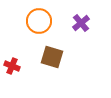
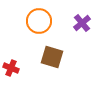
purple cross: moved 1 px right
red cross: moved 1 px left, 2 px down
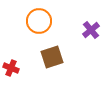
purple cross: moved 9 px right, 7 px down
brown square: rotated 35 degrees counterclockwise
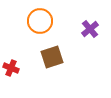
orange circle: moved 1 px right
purple cross: moved 1 px left, 1 px up
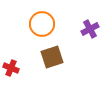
orange circle: moved 2 px right, 3 px down
purple cross: rotated 12 degrees clockwise
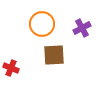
purple cross: moved 8 px left, 1 px up
brown square: moved 2 px right, 2 px up; rotated 15 degrees clockwise
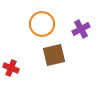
purple cross: moved 1 px left, 1 px down
brown square: rotated 10 degrees counterclockwise
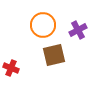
orange circle: moved 1 px right, 1 px down
purple cross: moved 3 px left, 1 px down
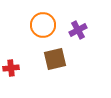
brown square: moved 1 px right, 4 px down
red cross: rotated 28 degrees counterclockwise
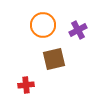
brown square: moved 1 px left
red cross: moved 15 px right, 17 px down
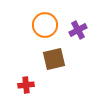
orange circle: moved 2 px right
